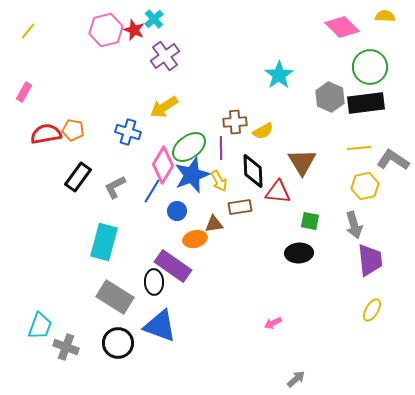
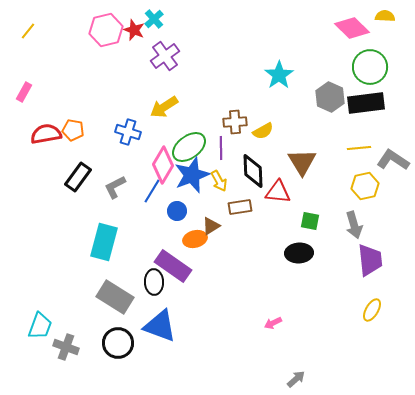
pink diamond at (342, 27): moved 10 px right, 1 px down
brown triangle at (214, 224): moved 3 px left, 2 px down; rotated 24 degrees counterclockwise
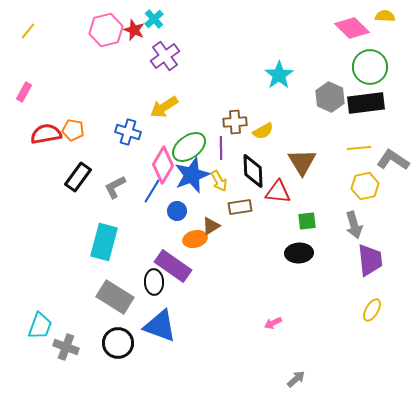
green square at (310, 221): moved 3 px left; rotated 18 degrees counterclockwise
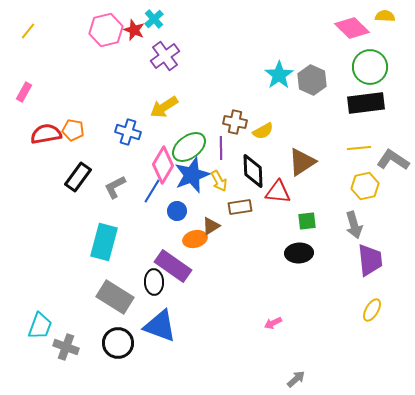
gray hexagon at (330, 97): moved 18 px left, 17 px up
brown cross at (235, 122): rotated 15 degrees clockwise
brown triangle at (302, 162): rotated 28 degrees clockwise
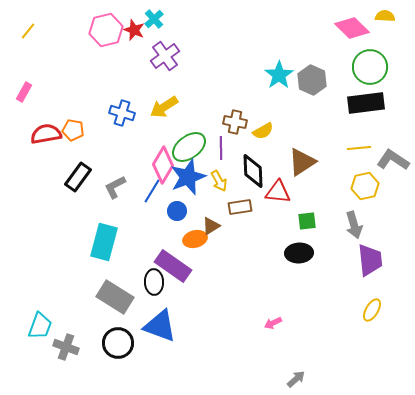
blue cross at (128, 132): moved 6 px left, 19 px up
blue star at (192, 175): moved 4 px left, 2 px down
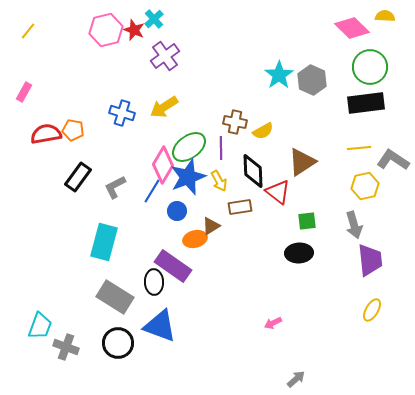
red triangle at (278, 192): rotated 32 degrees clockwise
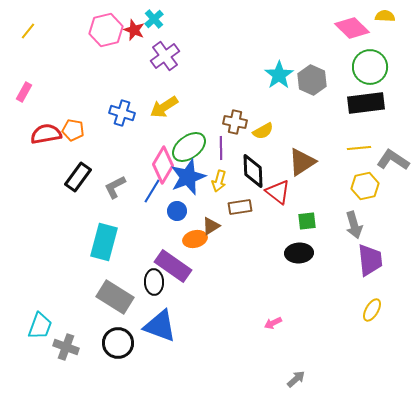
yellow arrow at (219, 181): rotated 45 degrees clockwise
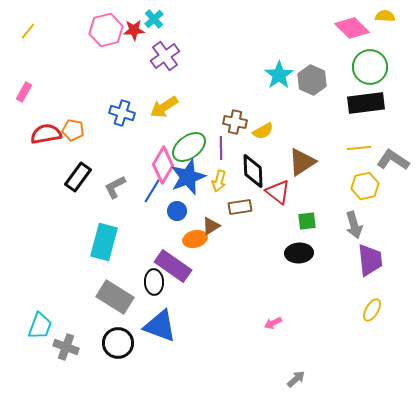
red star at (134, 30): rotated 25 degrees counterclockwise
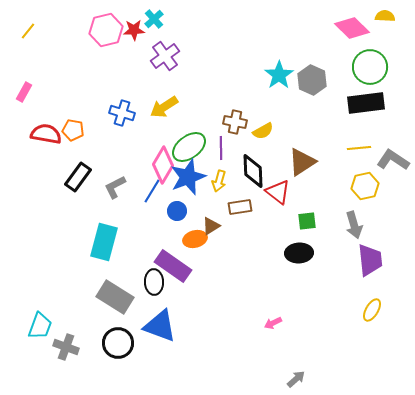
red semicircle at (46, 134): rotated 20 degrees clockwise
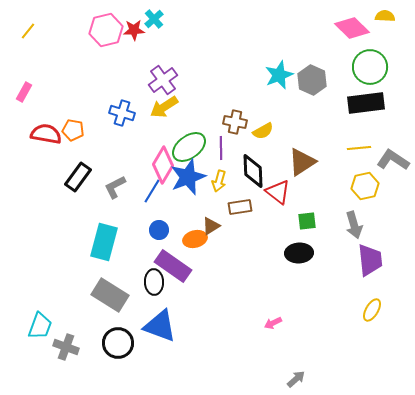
purple cross at (165, 56): moved 2 px left, 24 px down
cyan star at (279, 75): rotated 12 degrees clockwise
blue circle at (177, 211): moved 18 px left, 19 px down
gray rectangle at (115, 297): moved 5 px left, 2 px up
